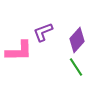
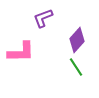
purple L-shape: moved 14 px up
pink L-shape: moved 2 px right, 1 px down
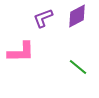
purple diamond: moved 24 px up; rotated 20 degrees clockwise
green line: moved 2 px right; rotated 18 degrees counterclockwise
